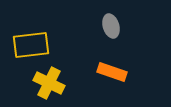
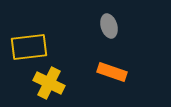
gray ellipse: moved 2 px left
yellow rectangle: moved 2 px left, 2 px down
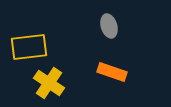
yellow cross: rotated 8 degrees clockwise
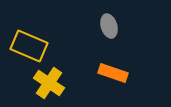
yellow rectangle: moved 1 px up; rotated 30 degrees clockwise
orange rectangle: moved 1 px right, 1 px down
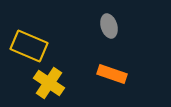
orange rectangle: moved 1 px left, 1 px down
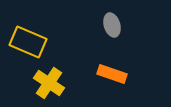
gray ellipse: moved 3 px right, 1 px up
yellow rectangle: moved 1 px left, 4 px up
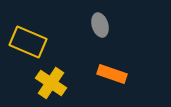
gray ellipse: moved 12 px left
yellow cross: moved 2 px right
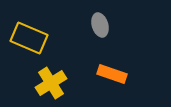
yellow rectangle: moved 1 px right, 4 px up
yellow cross: rotated 24 degrees clockwise
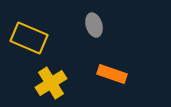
gray ellipse: moved 6 px left
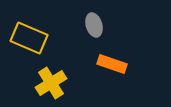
orange rectangle: moved 10 px up
